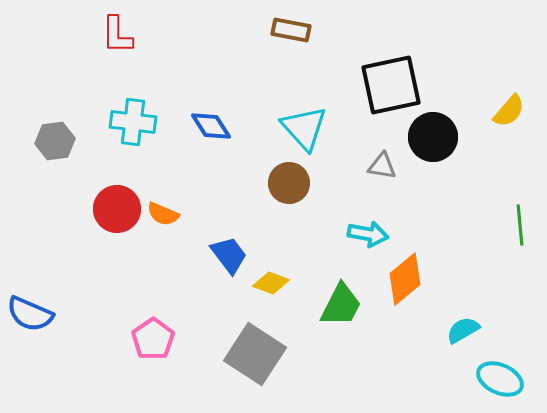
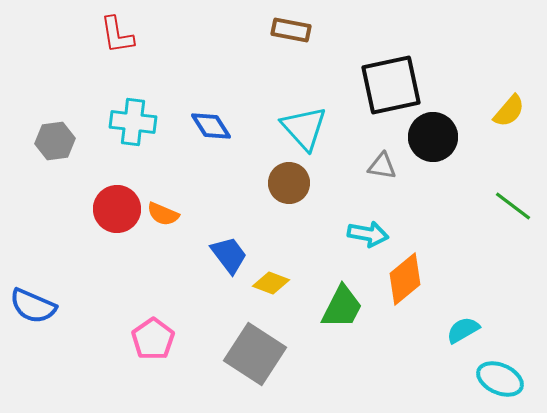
red L-shape: rotated 9 degrees counterclockwise
green line: moved 7 px left, 19 px up; rotated 48 degrees counterclockwise
green trapezoid: moved 1 px right, 2 px down
blue semicircle: moved 3 px right, 8 px up
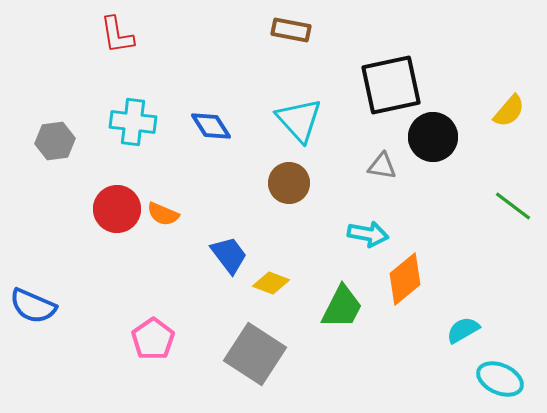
cyan triangle: moved 5 px left, 8 px up
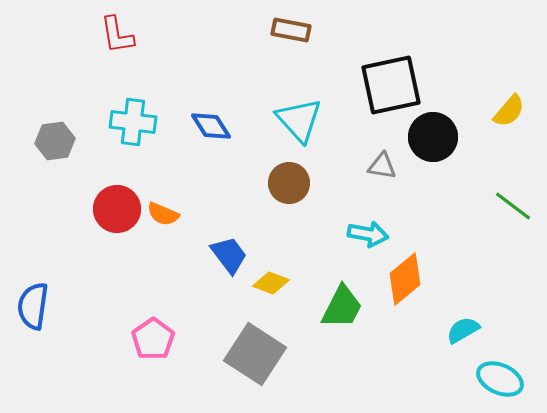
blue semicircle: rotated 75 degrees clockwise
